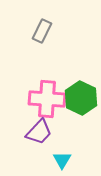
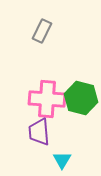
green hexagon: rotated 12 degrees counterclockwise
purple trapezoid: rotated 132 degrees clockwise
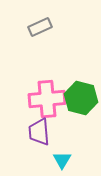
gray rectangle: moved 2 px left, 4 px up; rotated 40 degrees clockwise
pink cross: rotated 9 degrees counterclockwise
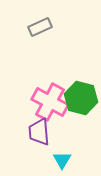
pink cross: moved 3 px right, 3 px down; rotated 33 degrees clockwise
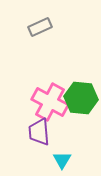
green hexagon: rotated 8 degrees counterclockwise
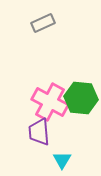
gray rectangle: moved 3 px right, 4 px up
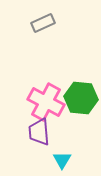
pink cross: moved 4 px left
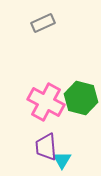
green hexagon: rotated 8 degrees clockwise
purple trapezoid: moved 7 px right, 15 px down
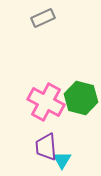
gray rectangle: moved 5 px up
